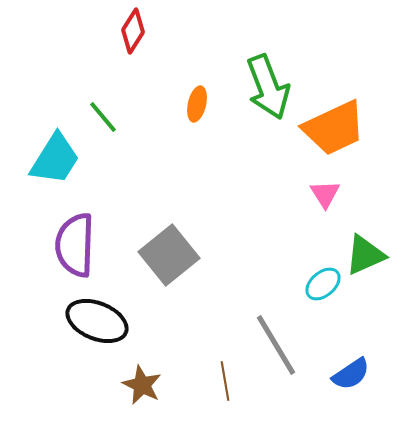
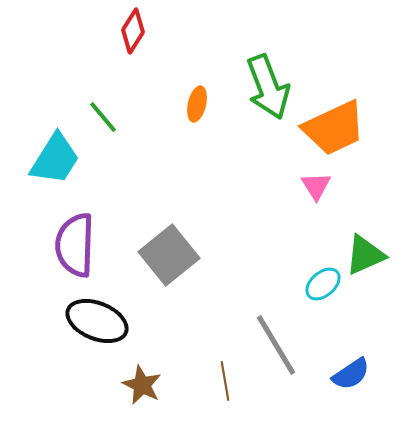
pink triangle: moved 9 px left, 8 px up
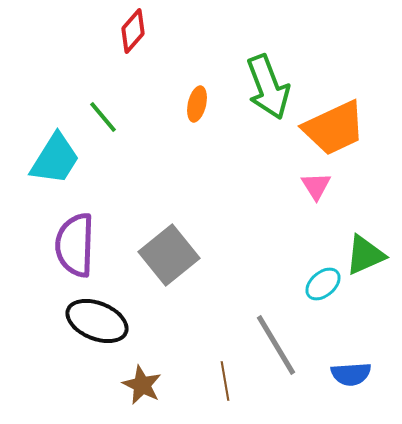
red diamond: rotated 9 degrees clockwise
blue semicircle: rotated 30 degrees clockwise
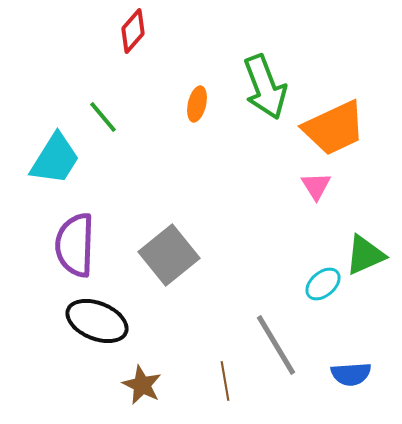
green arrow: moved 3 px left
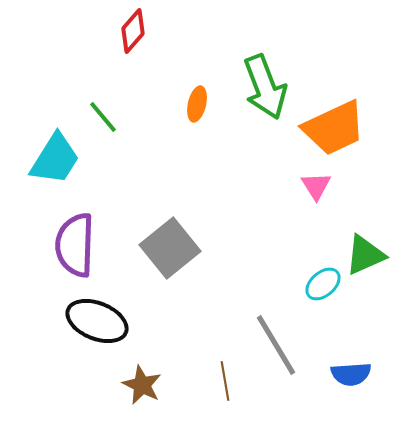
gray square: moved 1 px right, 7 px up
